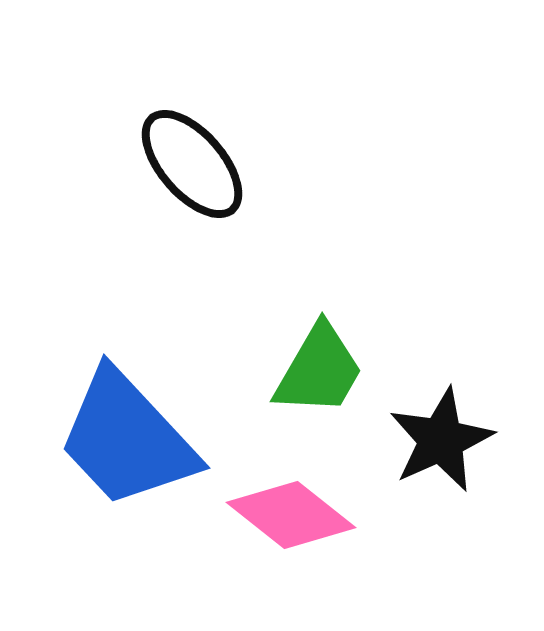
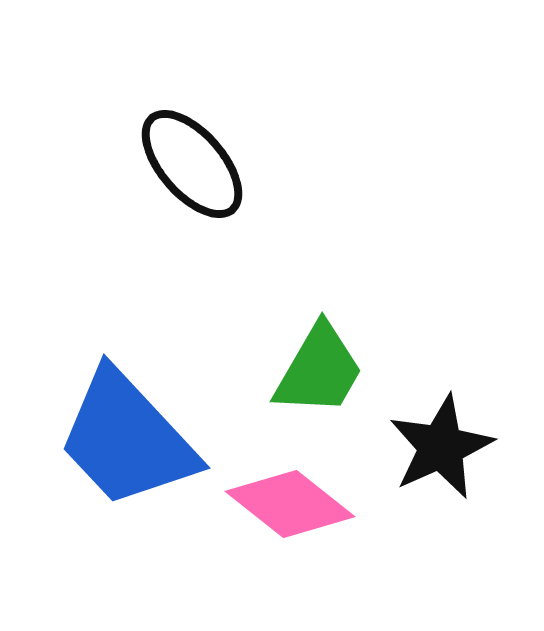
black star: moved 7 px down
pink diamond: moved 1 px left, 11 px up
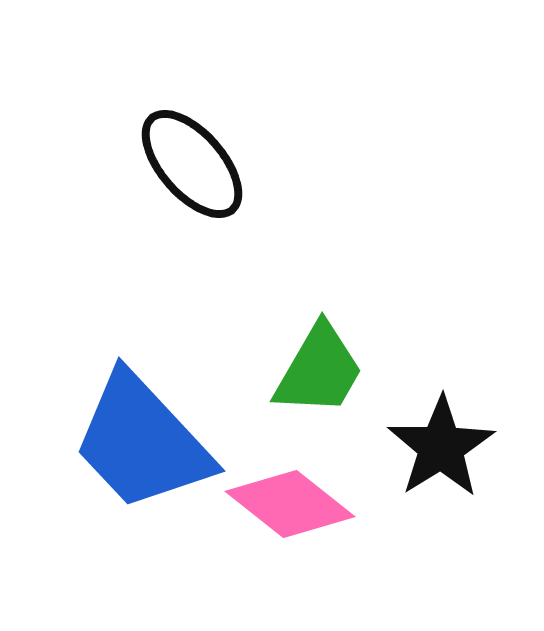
blue trapezoid: moved 15 px right, 3 px down
black star: rotated 8 degrees counterclockwise
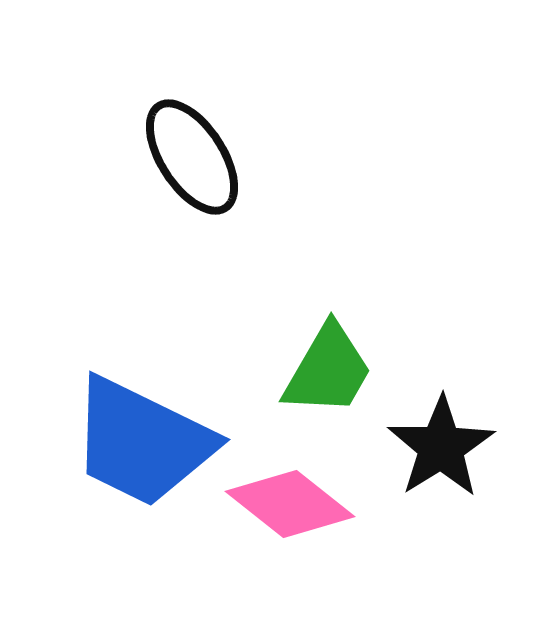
black ellipse: moved 7 px up; rotated 8 degrees clockwise
green trapezoid: moved 9 px right
blue trapezoid: rotated 21 degrees counterclockwise
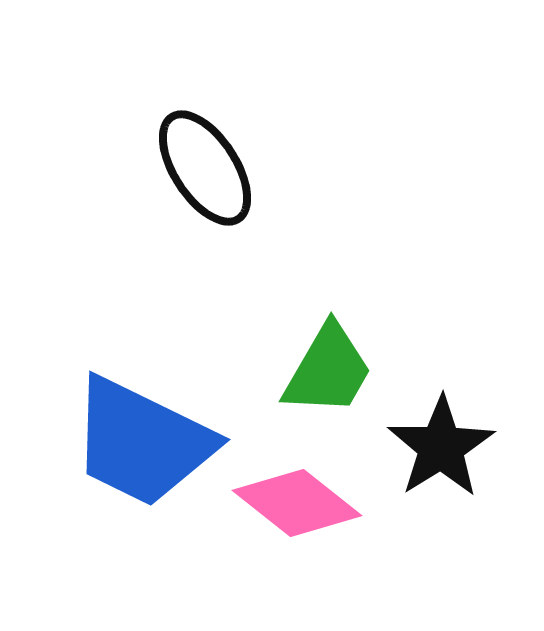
black ellipse: moved 13 px right, 11 px down
pink diamond: moved 7 px right, 1 px up
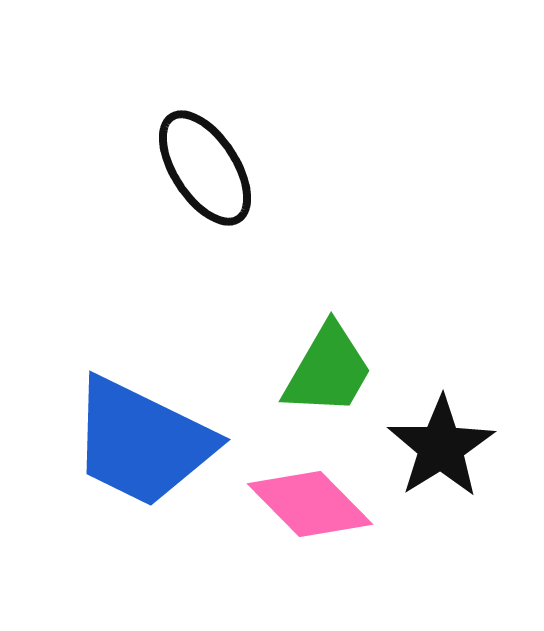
pink diamond: moved 13 px right, 1 px down; rotated 7 degrees clockwise
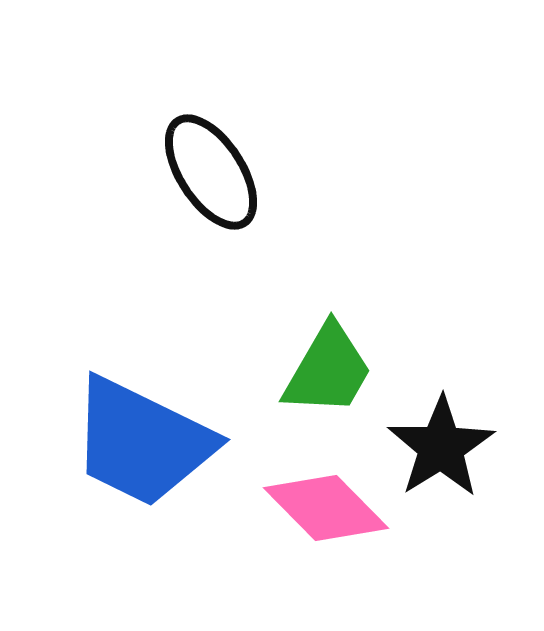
black ellipse: moved 6 px right, 4 px down
pink diamond: moved 16 px right, 4 px down
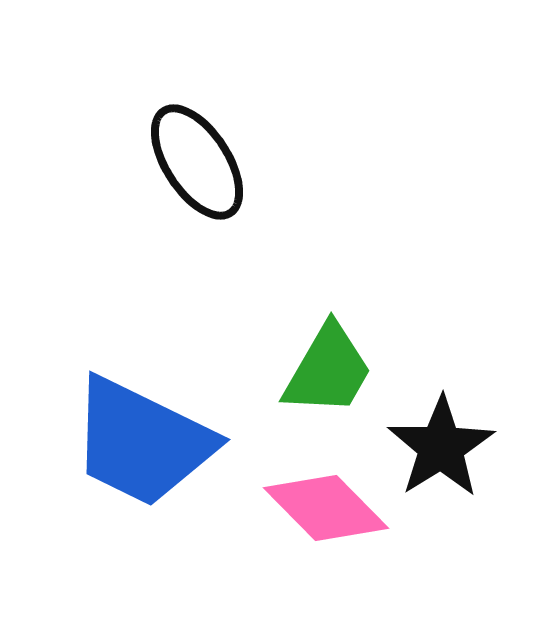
black ellipse: moved 14 px left, 10 px up
